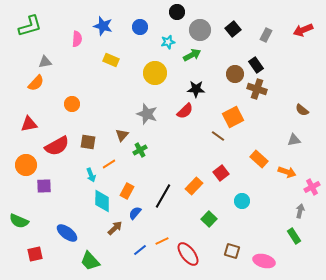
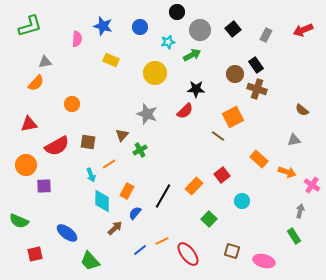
red square at (221, 173): moved 1 px right, 2 px down
pink cross at (312, 187): moved 2 px up; rotated 28 degrees counterclockwise
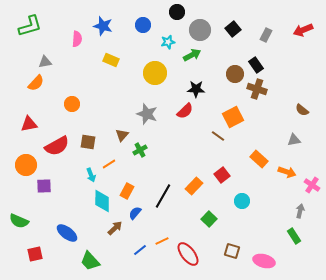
blue circle at (140, 27): moved 3 px right, 2 px up
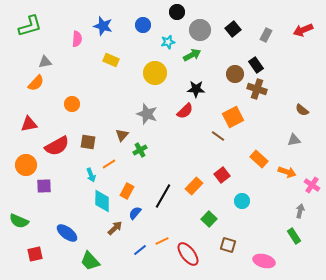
brown square at (232, 251): moved 4 px left, 6 px up
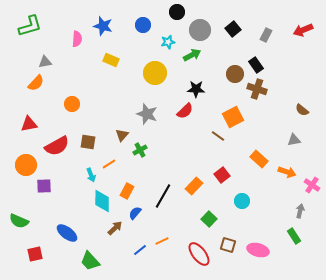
red ellipse at (188, 254): moved 11 px right
pink ellipse at (264, 261): moved 6 px left, 11 px up
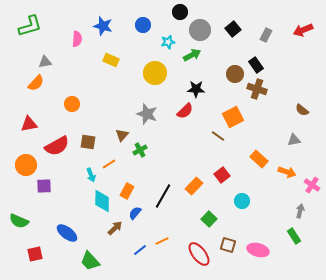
black circle at (177, 12): moved 3 px right
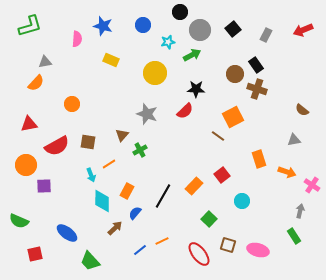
orange rectangle at (259, 159): rotated 30 degrees clockwise
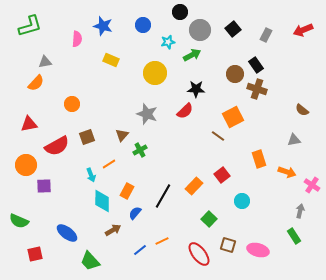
brown square at (88, 142): moved 1 px left, 5 px up; rotated 28 degrees counterclockwise
brown arrow at (115, 228): moved 2 px left, 2 px down; rotated 14 degrees clockwise
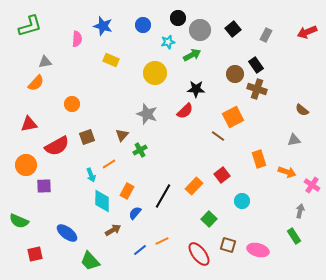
black circle at (180, 12): moved 2 px left, 6 px down
red arrow at (303, 30): moved 4 px right, 2 px down
